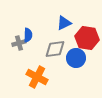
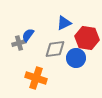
blue semicircle: rotated 144 degrees counterclockwise
orange cross: moved 1 px left, 1 px down; rotated 10 degrees counterclockwise
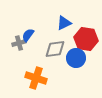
red hexagon: moved 1 px left, 1 px down
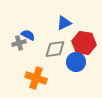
blue semicircle: rotated 80 degrees clockwise
red hexagon: moved 2 px left, 4 px down
blue circle: moved 4 px down
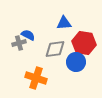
blue triangle: rotated 21 degrees clockwise
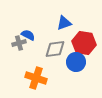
blue triangle: rotated 14 degrees counterclockwise
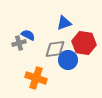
blue circle: moved 8 px left, 2 px up
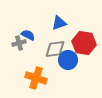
blue triangle: moved 5 px left
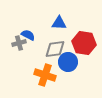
blue triangle: rotated 21 degrees clockwise
blue circle: moved 2 px down
orange cross: moved 9 px right, 3 px up
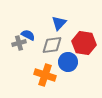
blue triangle: rotated 49 degrees counterclockwise
gray diamond: moved 3 px left, 4 px up
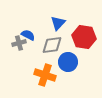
blue triangle: moved 1 px left
red hexagon: moved 6 px up
